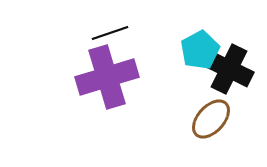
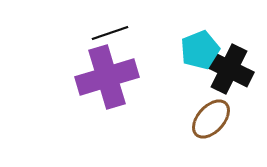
cyan pentagon: rotated 6 degrees clockwise
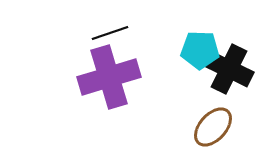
cyan pentagon: rotated 24 degrees clockwise
purple cross: moved 2 px right
brown ellipse: moved 2 px right, 8 px down
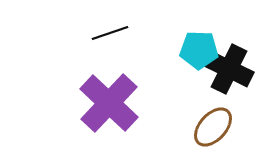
cyan pentagon: moved 1 px left
purple cross: moved 26 px down; rotated 30 degrees counterclockwise
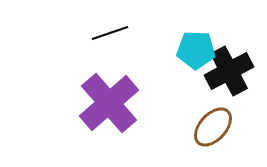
cyan pentagon: moved 3 px left
black cross: moved 2 px down; rotated 36 degrees clockwise
purple cross: rotated 6 degrees clockwise
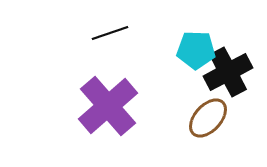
black cross: moved 1 px left, 1 px down
purple cross: moved 1 px left, 3 px down
brown ellipse: moved 5 px left, 9 px up
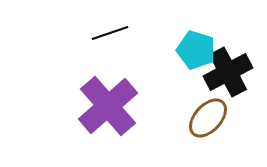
cyan pentagon: rotated 15 degrees clockwise
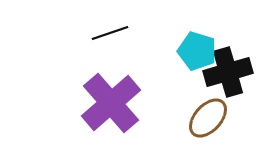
cyan pentagon: moved 1 px right, 1 px down
black cross: rotated 12 degrees clockwise
purple cross: moved 3 px right, 3 px up
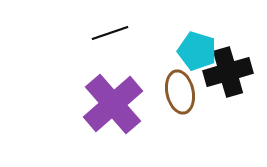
purple cross: moved 2 px right, 1 px down
brown ellipse: moved 28 px left, 26 px up; rotated 54 degrees counterclockwise
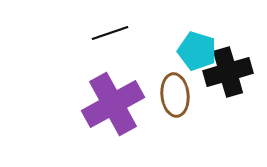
brown ellipse: moved 5 px left, 3 px down; rotated 6 degrees clockwise
purple cross: rotated 12 degrees clockwise
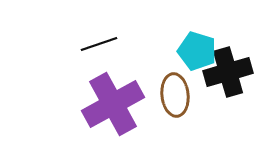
black line: moved 11 px left, 11 px down
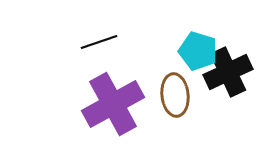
black line: moved 2 px up
cyan pentagon: moved 1 px right
black cross: rotated 9 degrees counterclockwise
